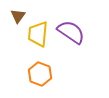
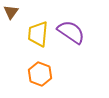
brown triangle: moved 7 px left, 4 px up
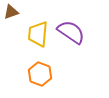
brown triangle: rotated 35 degrees clockwise
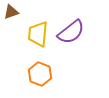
purple semicircle: rotated 108 degrees clockwise
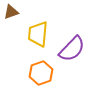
purple semicircle: moved 1 px right, 17 px down; rotated 8 degrees counterclockwise
orange hexagon: moved 1 px right, 1 px up; rotated 20 degrees clockwise
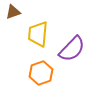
brown triangle: moved 2 px right
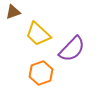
yellow trapezoid: rotated 52 degrees counterclockwise
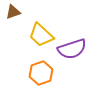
yellow trapezoid: moved 3 px right, 1 px down
purple semicircle: rotated 28 degrees clockwise
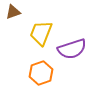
yellow trapezoid: moved 2 px up; rotated 68 degrees clockwise
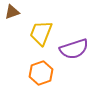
brown triangle: moved 1 px left
purple semicircle: moved 2 px right
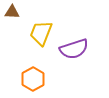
brown triangle: rotated 21 degrees clockwise
orange hexagon: moved 8 px left, 6 px down; rotated 10 degrees counterclockwise
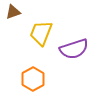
brown triangle: moved 1 px right; rotated 21 degrees counterclockwise
